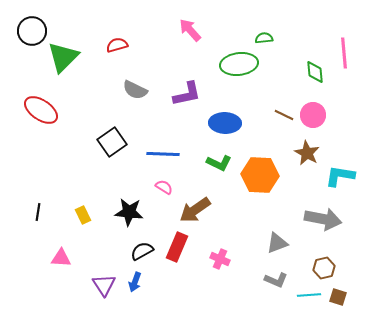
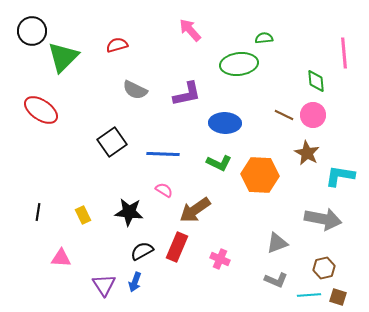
green diamond: moved 1 px right, 9 px down
pink semicircle: moved 3 px down
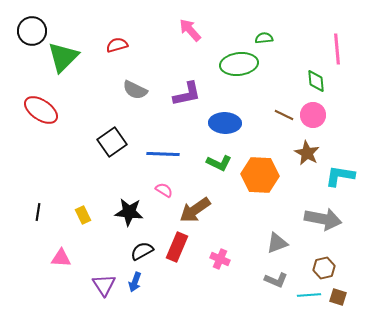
pink line: moved 7 px left, 4 px up
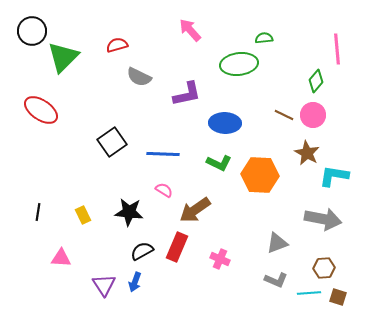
green diamond: rotated 45 degrees clockwise
gray semicircle: moved 4 px right, 13 px up
cyan L-shape: moved 6 px left
brown hexagon: rotated 10 degrees clockwise
cyan line: moved 2 px up
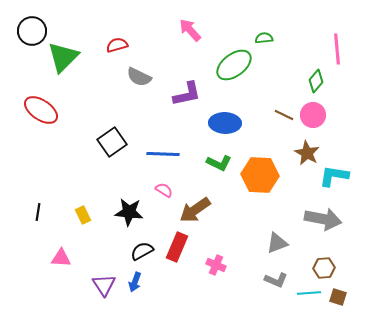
green ellipse: moved 5 px left, 1 px down; rotated 30 degrees counterclockwise
pink cross: moved 4 px left, 6 px down
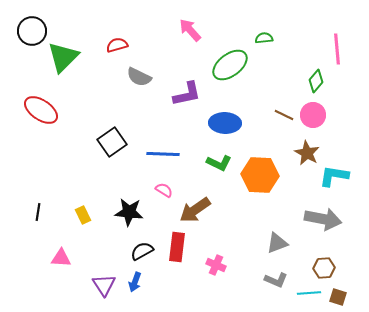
green ellipse: moved 4 px left
red rectangle: rotated 16 degrees counterclockwise
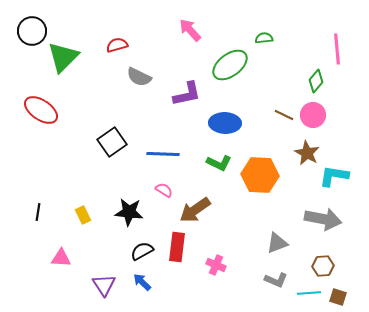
brown hexagon: moved 1 px left, 2 px up
blue arrow: moved 7 px right; rotated 114 degrees clockwise
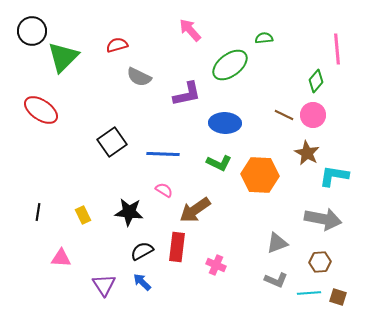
brown hexagon: moved 3 px left, 4 px up
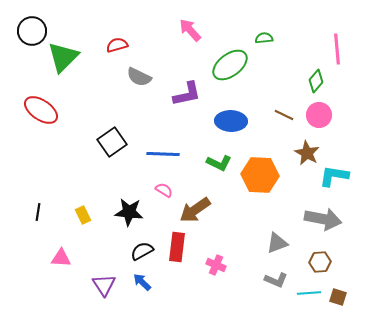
pink circle: moved 6 px right
blue ellipse: moved 6 px right, 2 px up
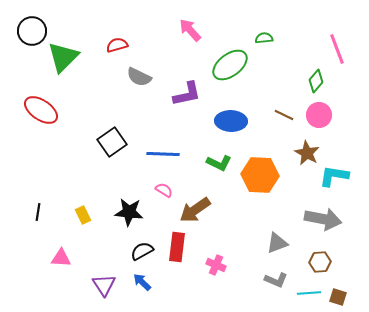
pink line: rotated 16 degrees counterclockwise
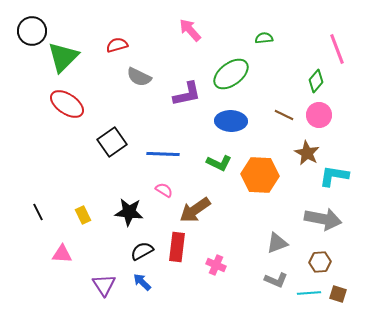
green ellipse: moved 1 px right, 9 px down
red ellipse: moved 26 px right, 6 px up
black line: rotated 36 degrees counterclockwise
pink triangle: moved 1 px right, 4 px up
brown square: moved 3 px up
